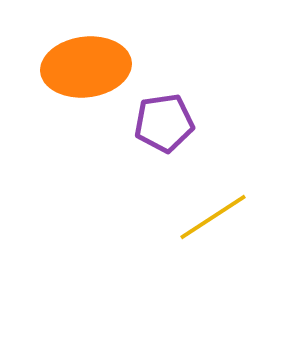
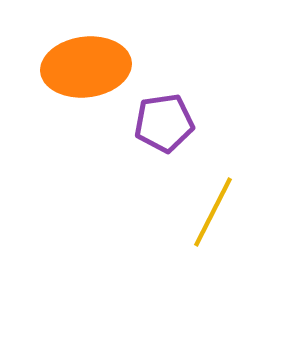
yellow line: moved 5 px up; rotated 30 degrees counterclockwise
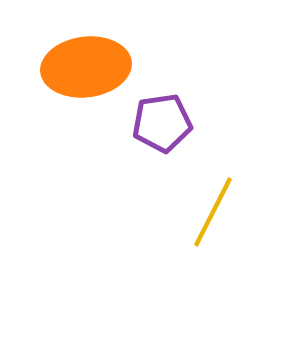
purple pentagon: moved 2 px left
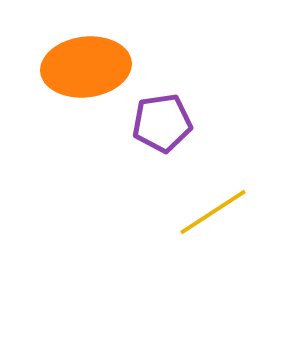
yellow line: rotated 30 degrees clockwise
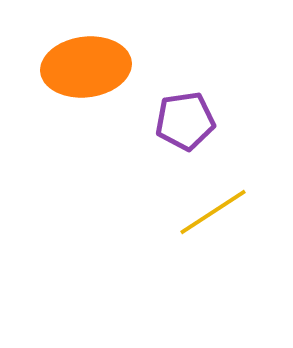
purple pentagon: moved 23 px right, 2 px up
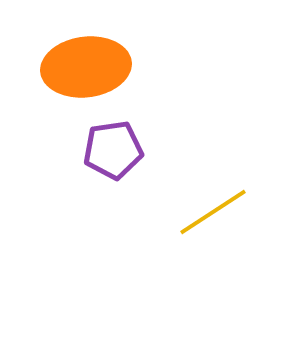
purple pentagon: moved 72 px left, 29 px down
